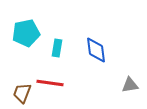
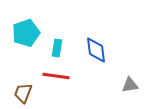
cyan pentagon: rotated 8 degrees counterclockwise
red line: moved 6 px right, 7 px up
brown trapezoid: moved 1 px right
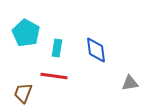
cyan pentagon: rotated 24 degrees counterclockwise
red line: moved 2 px left
gray triangle: moved 2 px up
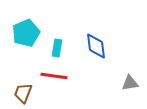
cyan pentagon: rotated 20 degrees clockwise
blue diamond: moved 4 px up
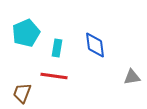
blue diamond: moved 1 px left, 1 px up
gray triangle: moved 2 px right, 6 px up
brown trapezoid: moved 1 px left
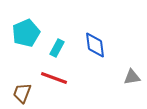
cyan rectangle: rotated 18 degrees clockwise
red line: moved 2 px down; rotated 12 degrees clockwise
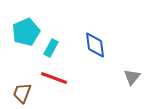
cyan pentagon: moved 1 px up
cyan rectangle: moved 6 px left
gray triangle: rotated 42 degrees counterclockwise
